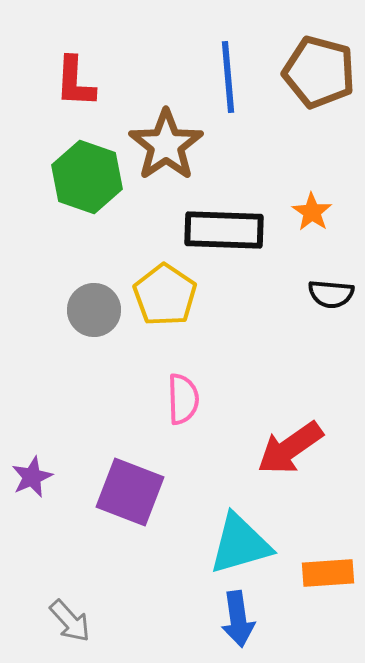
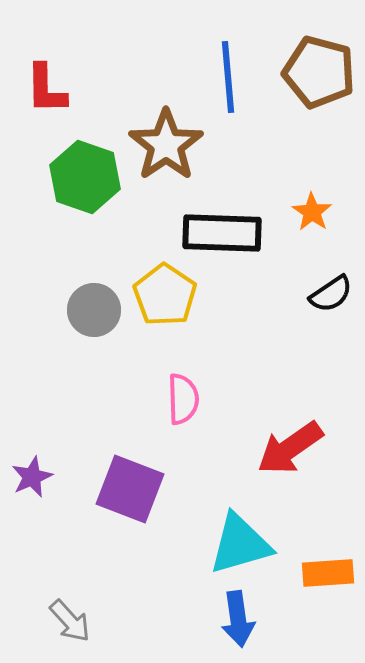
red L-shape: moved 29 px left, 7 px down; rotated 4 degrees counterclockwise
green hexagon: moved 2 px left
black rectangle: moved 2 px left, 3 px down
black semicircle: rotated 39 degrees counterclockwise
purple square: moved 3 px up
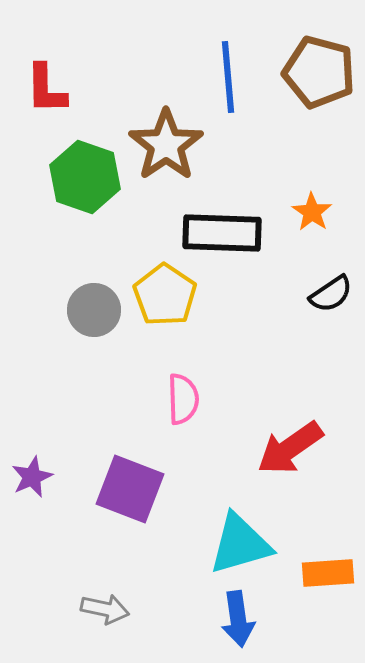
gray arrow: moved 35 px right, 12 px up; rotated 36 degrees counterclockwise
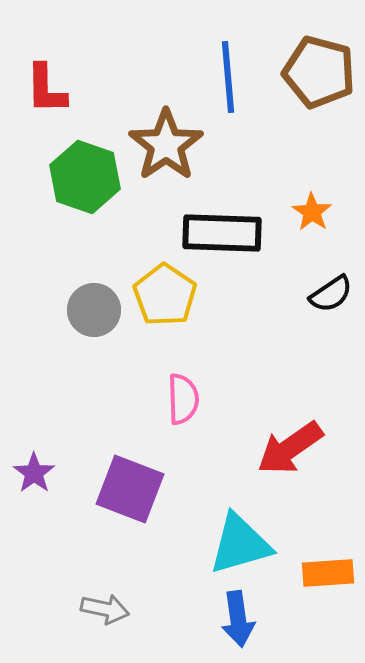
purple star: moved 2 px right, 4 px up; rotated 12 degrees counterclockwise
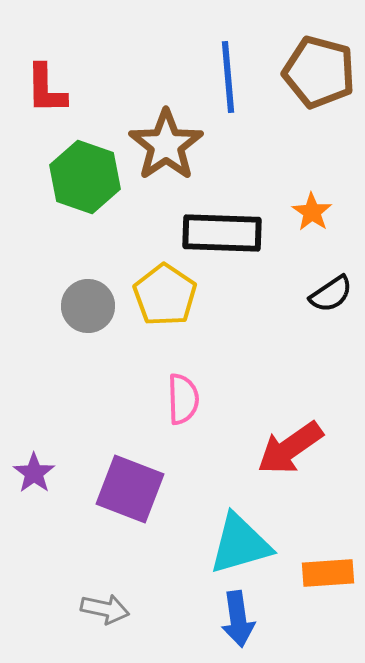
gray circle: moved 6 px left, 4 px up
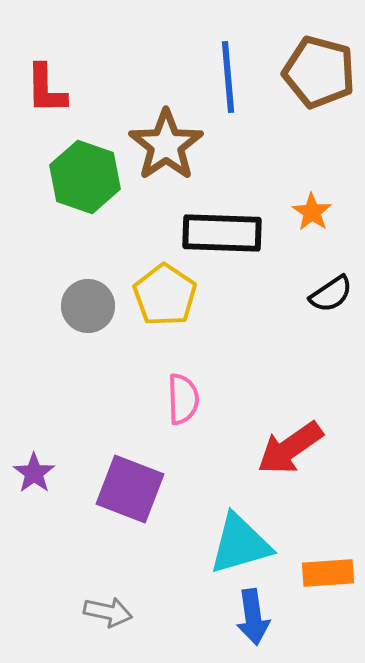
gray arrow: moved 3 px right, 3 px down
blue arrow: moved 15 px right, 2 px up
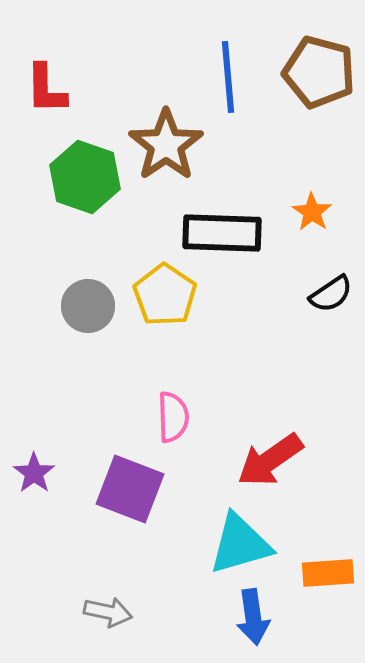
pink semicircle: moved 10 px left, 18 px down
red arrow: moved 20 px left, 12 px down
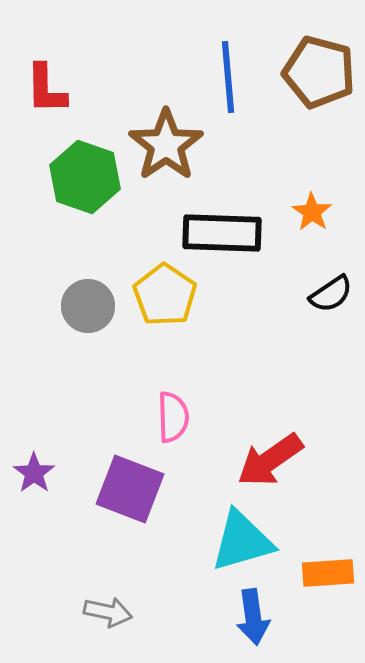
cyan triangle: moved 2 px right, 3 px up
